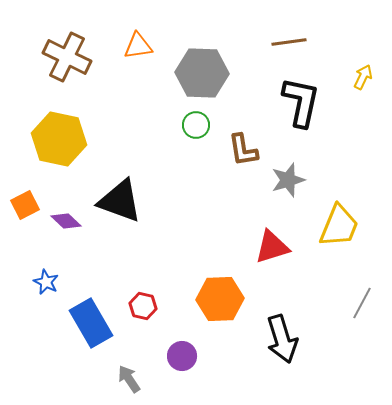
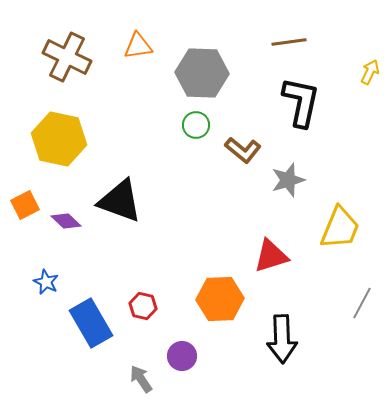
yellow arrow: moved 7 px right, 5 px up
brown L-shape: rotated 42 degrees counterclockwise
yellow trapezoid: moved 1 px right, 2 px down
red triangle: moved 1 px left, 9 px down
black arrow: rotated 15 degrees clockwise
gray arrow: moved 12 px right
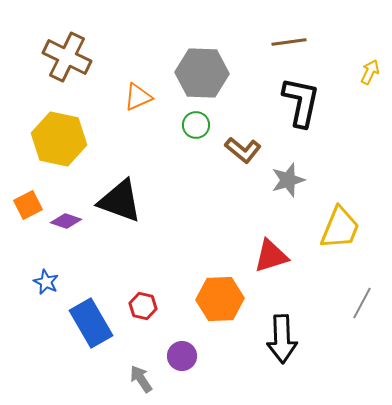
orange triangle: moved 51 px down; rotated 16 degrees counterclockwise
orange square: moved 3 px right
purple diamond: rotated 24 degrees counterclockwise
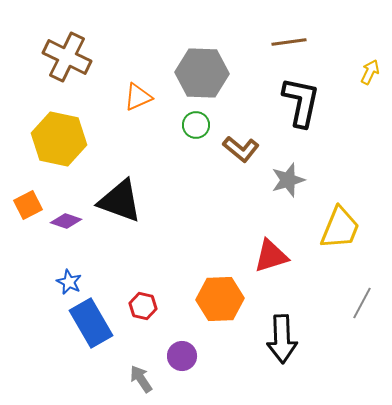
brown L-shape: moved 2 px left, 1 px up
blue star: moved 23 px right
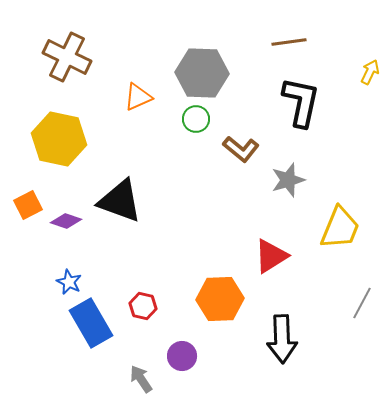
green circle: moved 6 px up
red triangle: rotated 15 degrees counterclockwise
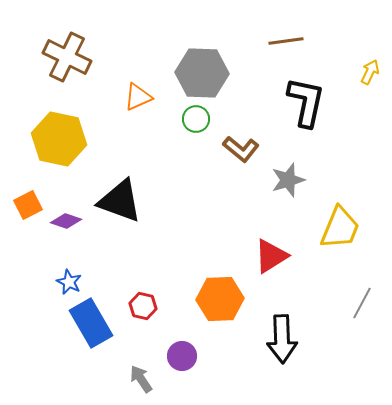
brown line: moved 3 px left, 1 px up
black L-shape: moved 5 px right
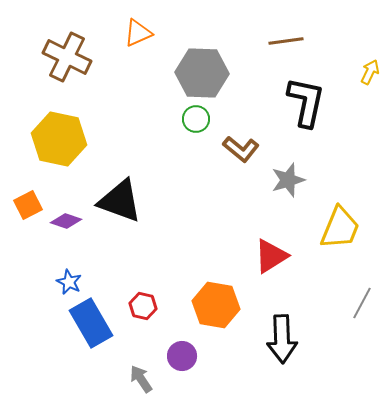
orange triangle: moved 64 px up
orange hexagon: moved 4 px left, 6 px down; rotated 12 degrees clockwise
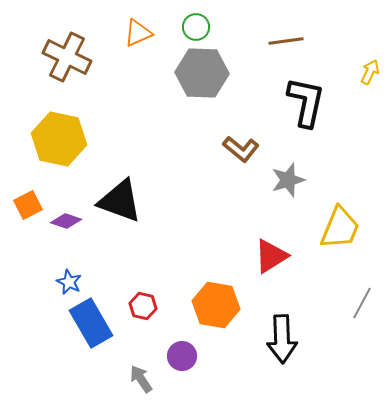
green circle: moved 92 px up
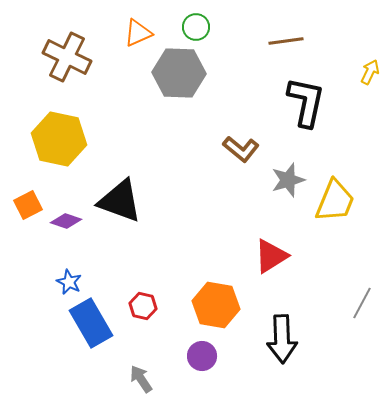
gray hexagon: moved 23 px left
yellow trapezoid: moved 5 px left, 27 px up
purple circle: moved 20 px right
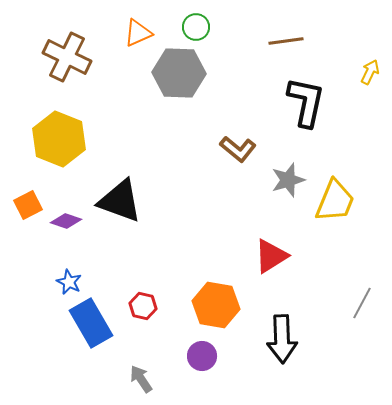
yellow hexagon: rotated 10 degrees clockwise
brown L-shape: moved 3 px left
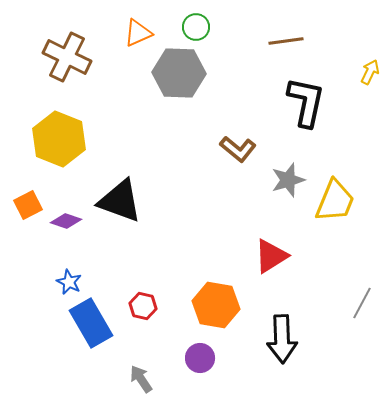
purple circle: moved 2 px left, 2 px down
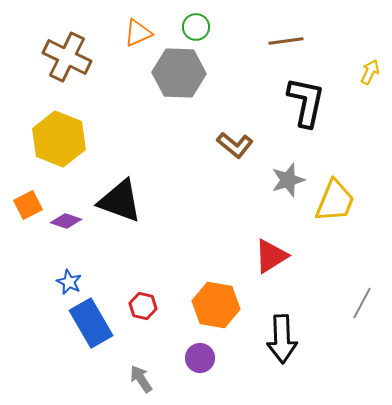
brown L-shape: moved 3 px left, 4 px up
